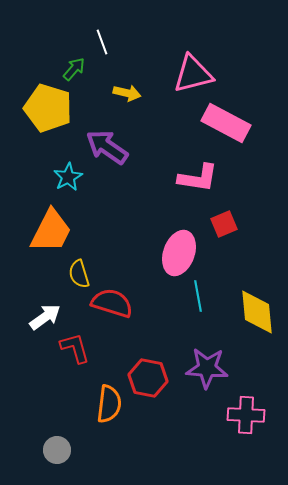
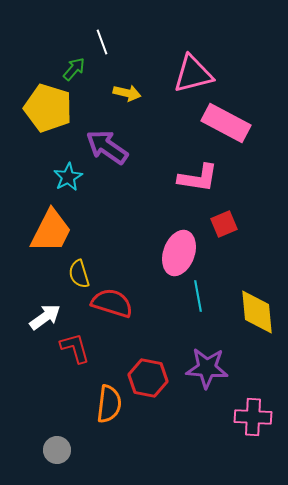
pink cross: moved 7 px right, 2 px down
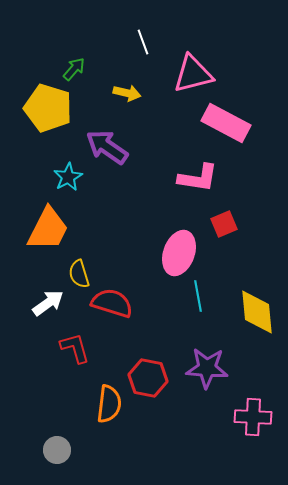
white line: moved 41 px right
orange trapezoid: moved 3 px left, 2 px up
white arrow: moved 3 px right, 14 px up
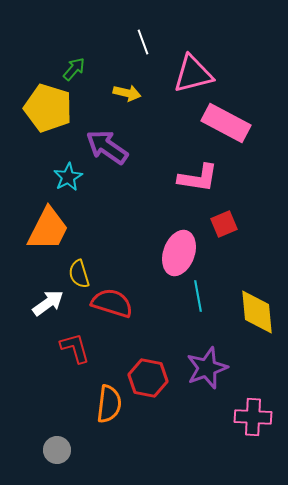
purple star: rotated 24 degrees counterclockwise
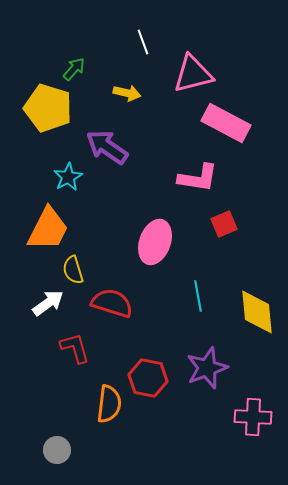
pink ellipse: moved 24 px left, 11 px up
yellow semicircle: moved 6 px left, 4 px up
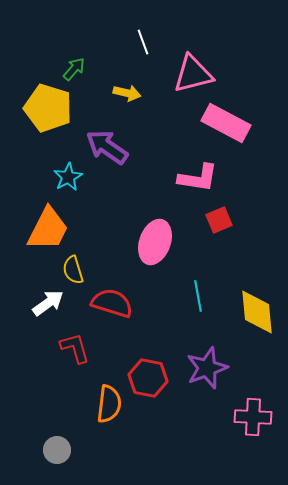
red square: moved 5 px left, 4 px up
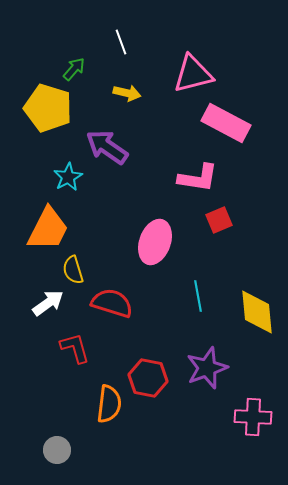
white line: moved 22 px left
